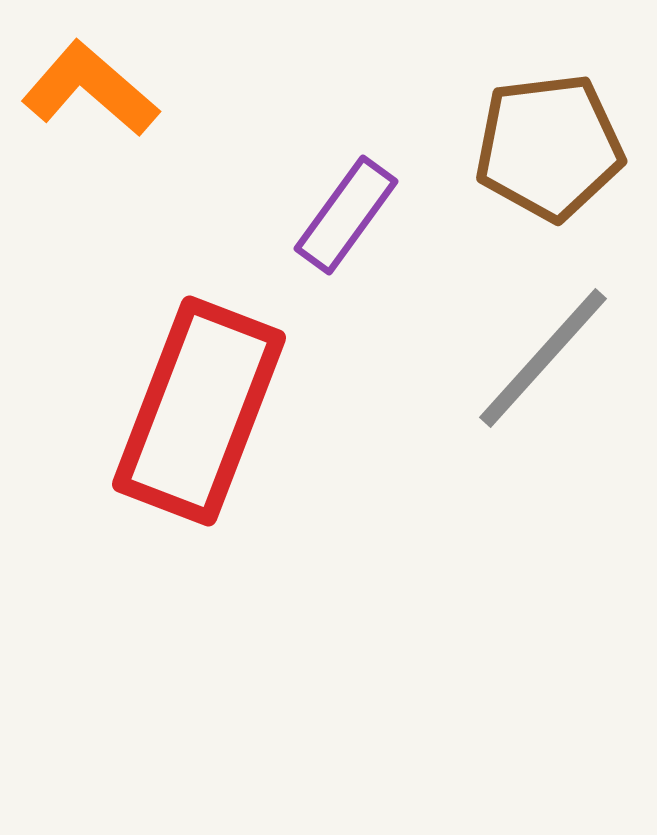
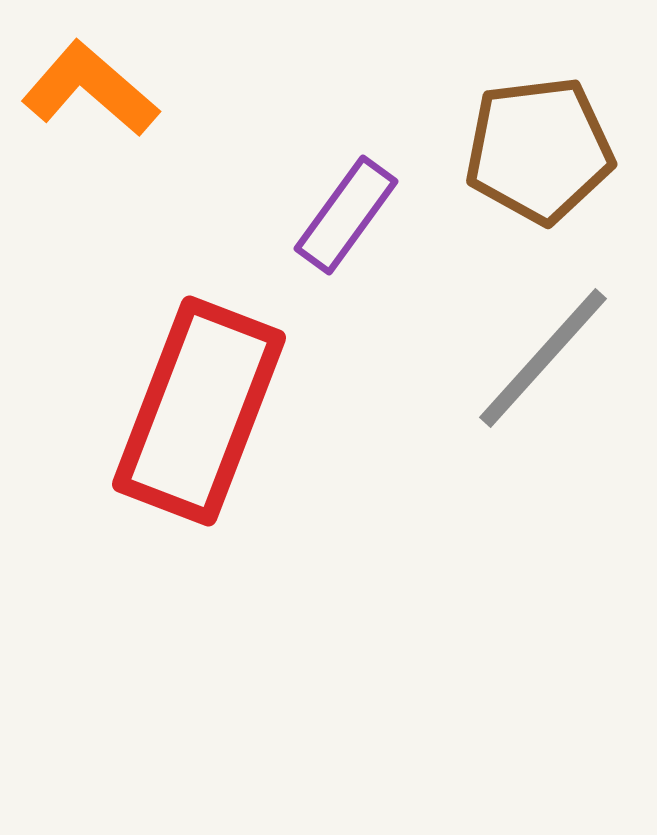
brown pentagon: moved 10 px left, 3 px down
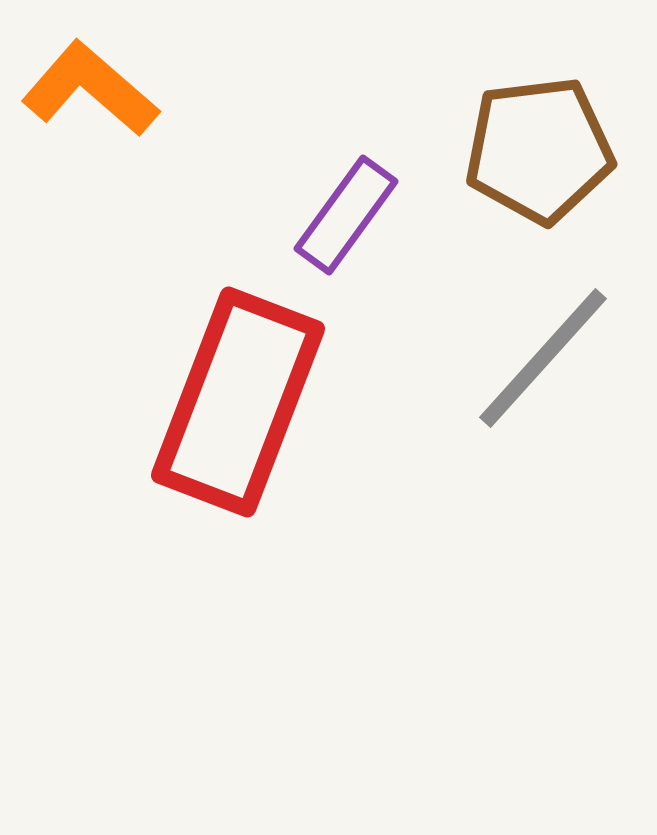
red rectangle: moved 39 px right, 9 px up
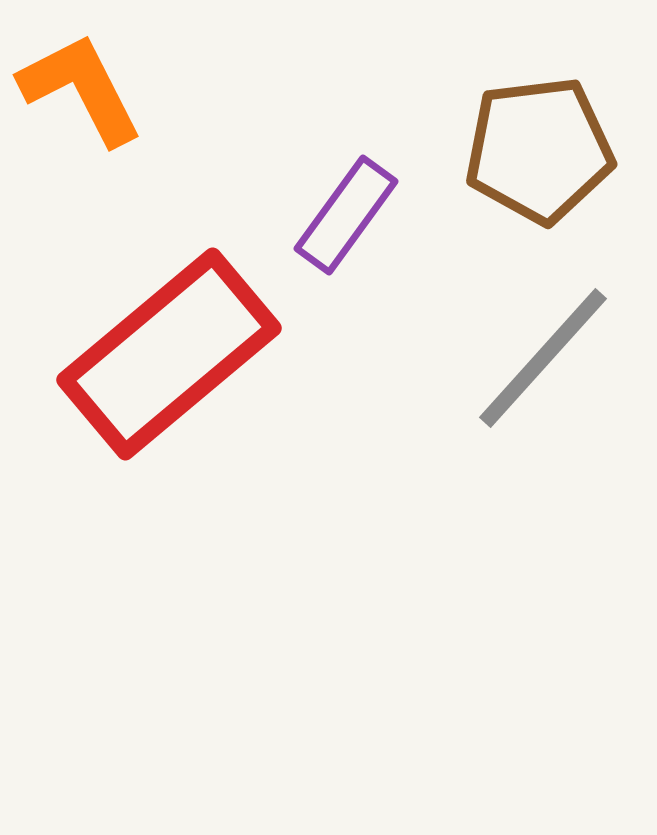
orange L-shape: moved 9 px left; rotated 22 degrees clockwise
red rectangle: moved 69 px left, 48 px up; rotated 29 degrees clockwise
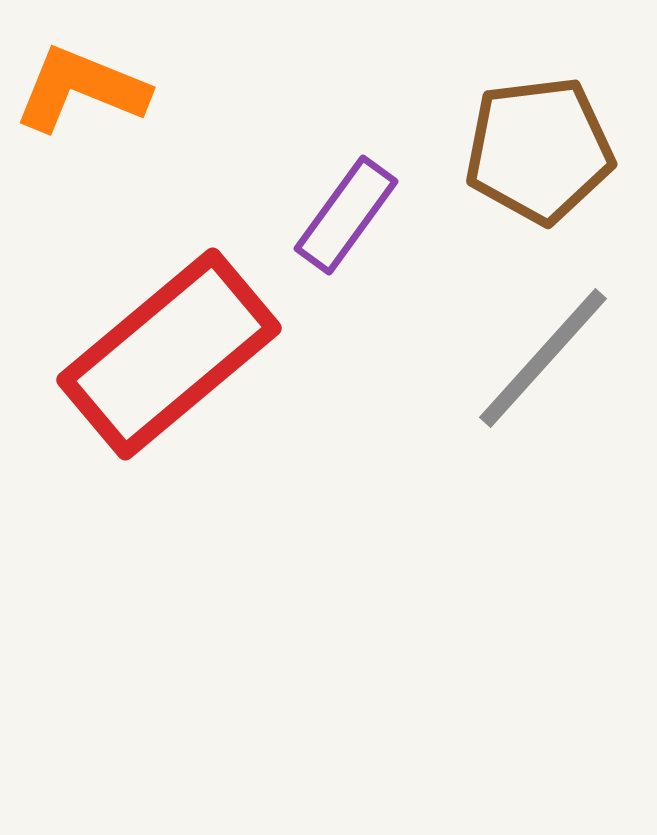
orange L-shape: rotated 41 degrees counterclockwise
